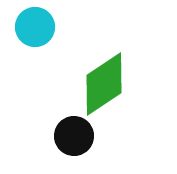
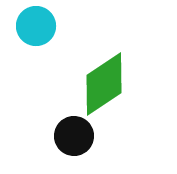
cyan circle: moved 1 px right, 1 px up
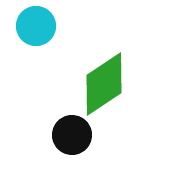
black circle: moved 2 px left, 1 px up
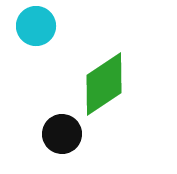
black circle: moved 10 px left, 1 px up
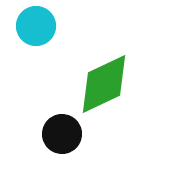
green diamond: rotated 8 degrees clockwise
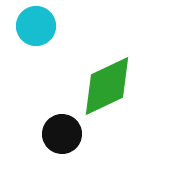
green diamond: moved 3 px right, 2 px down
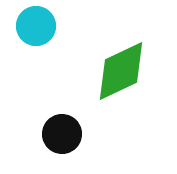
green diamond: moved 14 px right, 15 px up
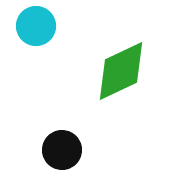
black circle: moved 16 px down
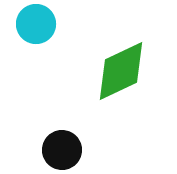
cyan circle: moved 2 px up
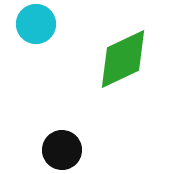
green diamond: moved 2 px right, 12 px up
